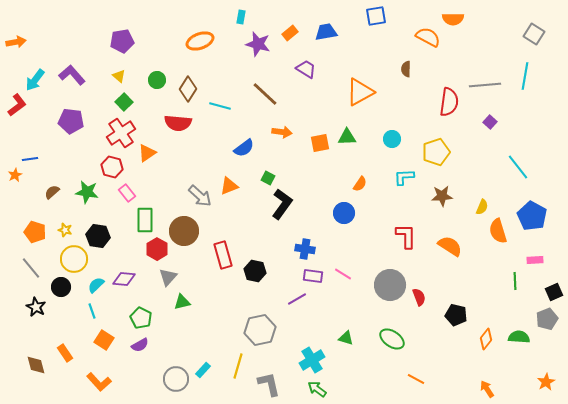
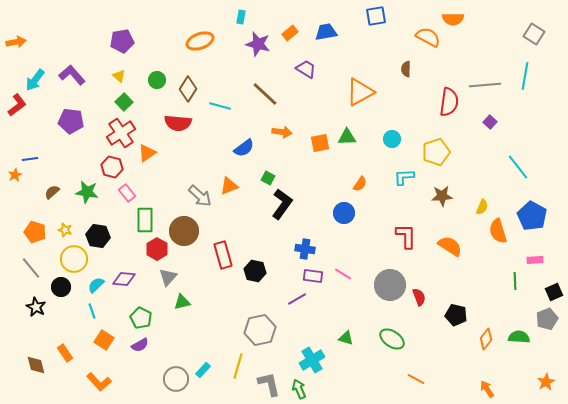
green arrow at (317, 389): moved 18 px left; rotated 30 degrees clockwise
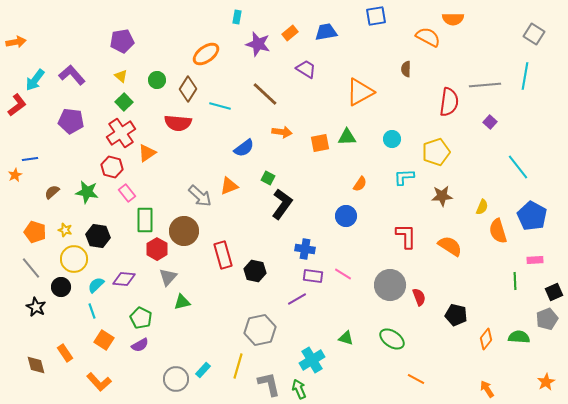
cyan rectangle at (241, 17): moved 4 px left
orange ellipse at (200, 41): moved 6 px right, 13 px down; rotated 16 degrees counterclockwise
yellow triangle at (119, 76): moved 2 px right
blue circle at (344, 213): moved 2 px right, 3 px down
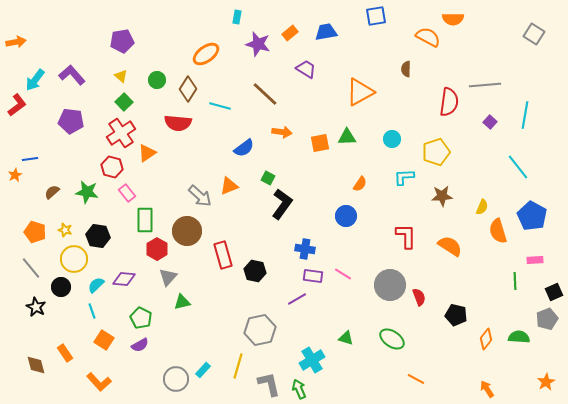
cyan line at (525, 76): moved 39 px down
brown circle at (184, 231): moved 3 px right
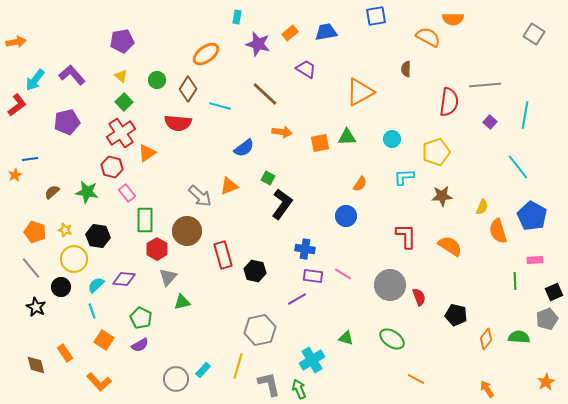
purple pentagon at (71, 121): moved 4 px left, 1 px down; rotated 20 degrees counterclockwise
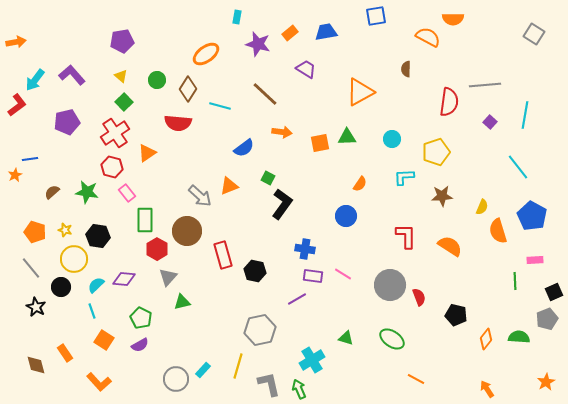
red cross at (121, 133): moved 6 px left
